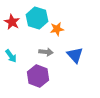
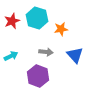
red star: moved 1 px up; rotated 21 degrees clockwise
orange star: moved 4 px right
cyan arrow: rotated 80 degrees counterclockwise
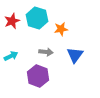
blue triangle: rotated 18 degrees clockwise
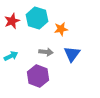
blue triangle: moved 3 px left, 1 px up
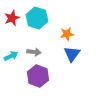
red star: moved 3 px up
orange star: moved 6 px right, 5 px down
gray arrow: moved 12 px left
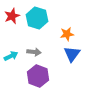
red star: moved 2 px up
